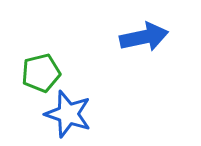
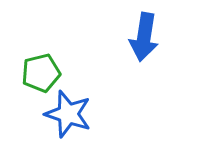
blue arrow: rotated 111 degrees clockwise
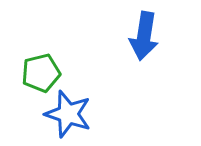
blue arrow: moved 1 px up
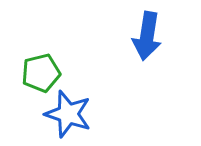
blue arrow: moved 3 px right
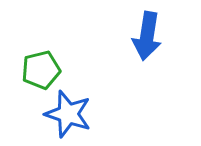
green pentagon: moved 3 px up
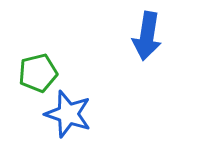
green pentagon: moved 3 px left, 3 px down
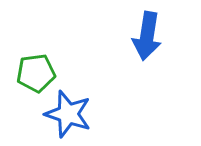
green pentagon: moved 2 px left; rotated 6 degrees clockwise
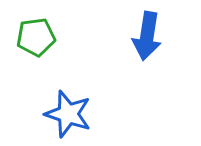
green pentagon: moved 36 px up
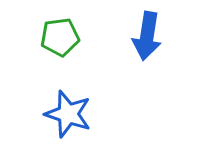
green pentagon: moved 24 px right
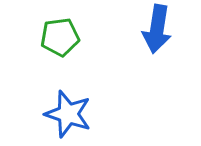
blue arrow: moved 10 px right, 7 px up
